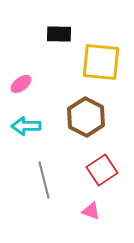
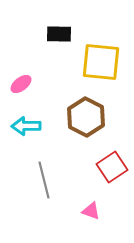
red square: moved 10 px right, 3 px up
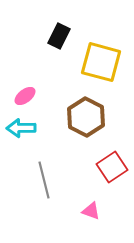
black rectangle: moved 2 px down; rotated 65 degrees counterclockwise
yellow square: rotated 9 degrees clockwise
pink ellipse: moved 4 px right, 12 px down
cyan arrow: moved 5 px left, 2 px down
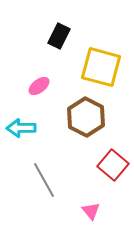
yellow square: moved 5 px down
pink ellipse: moved 14 px right, 10 px up
red square: moved 1 px right, 2 px up; rotated 16 degrees counterclockwise
gray line: rotated 15 degrees counterclockwise
pink triangle: rotated 30 degrees clockwise
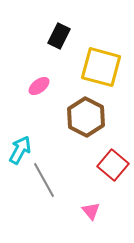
cyan arrow: moved 1 px left, 22 px down; rotated 120 degrees clockwise
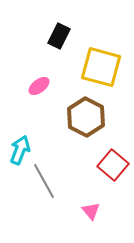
cyan arrow: rotated 8 degrees counterclockwise
gray line: moved 1 px down
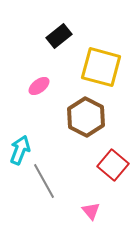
black rectangle: rotated 25 degrees clockwise
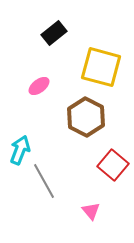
black rectangle: moved 5 px left, 3 px up
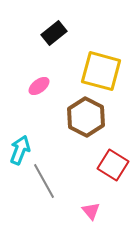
yellow square: moved 4 px down
red square: rotated 8 degrees counterclockwise
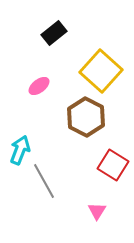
yellow square: rotated 27 degrees clockwise
pink triangle: moved 6 px right; rotated 12 degrees clockwise
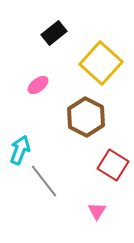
yellow square: moved 8 px up
pink ellipse: moved 1 px left, 1 px up
gray line: rotated 9 degrees counterclockwise
